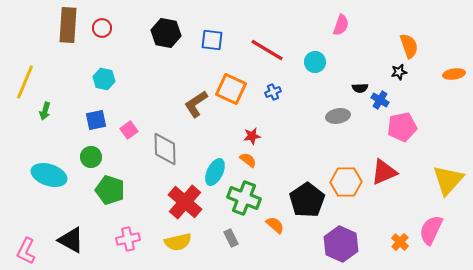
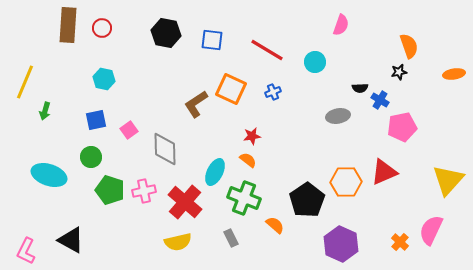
pink cross at (128, 239): moved 16 px right, 48 px up
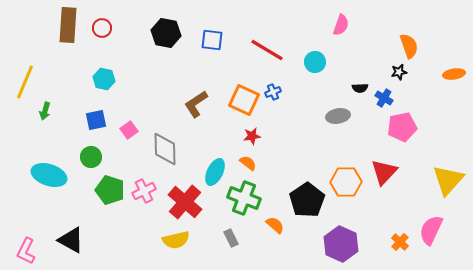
orange square at (231, 89): moved 13 px right, 11 px down
blue cross at (380, 100): moved 4 px right, 2 px up
orange semicircle at (248, 160): moved 3 px down
red triangle at (384, 172): rotated 24 degrees counterclockwise
pink cross at (144, 191): rotated 15 degrees counterclockwise
yellow semicircle at (178, 242): moved 2 px left, 2 px up
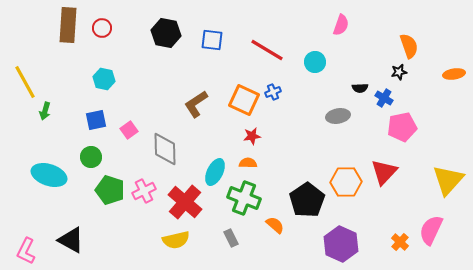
yellow line at (25, 82): rotated 52 degrees counterclockwise
orange semicircle at (248, 163): rotated 36 degrees counterclockwise
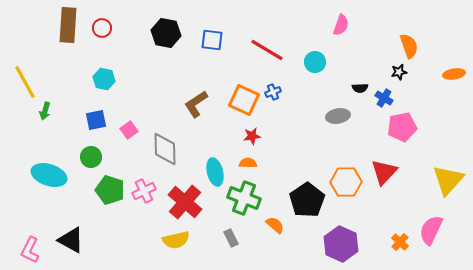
cyan ellipse at (215, 172): rotated 40 degrees counterclockwise
pink L-shape at (26, 251): moved 4 px right, 1 px up
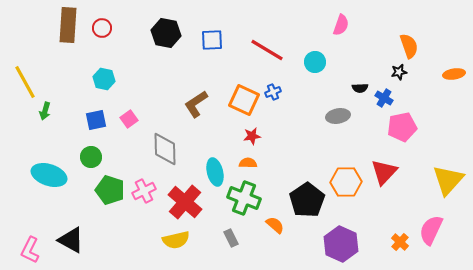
blue square at (212, 40): rotated 10 degrees counterclockwise
pink square at (129, 130): moved 11 px up
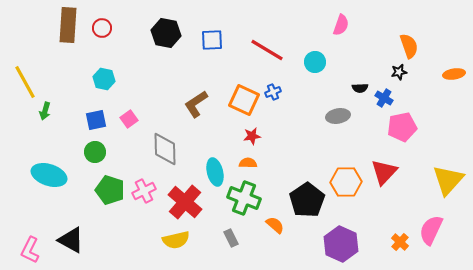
green circle at (91, 157): moved 4 px right, 5 px up
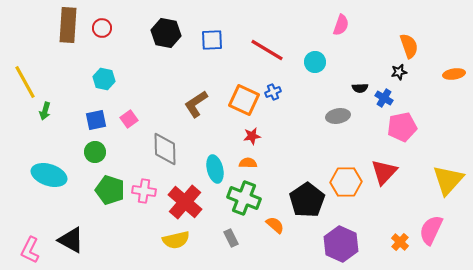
cyan ellipse at (215, 172): moved 3 px up
pink cross at (144, 191): rotated 35 degrees clockwise
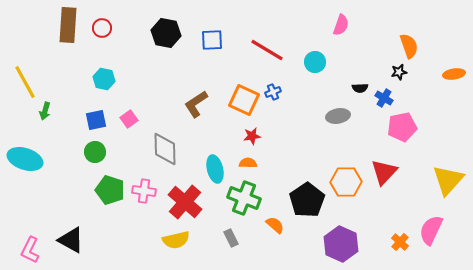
cyan ellipse at (49, 175): moved 24 px left, 16 px up
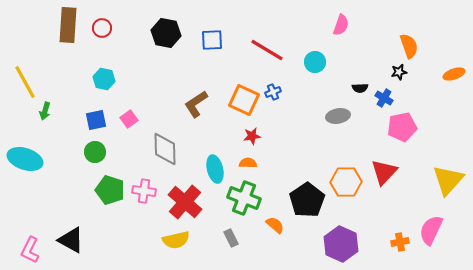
orange ellipse at (454, 74): rotated 10 degrees counterclockwise
orange cross at (400, 242): rotated 36 degrees clockwise
